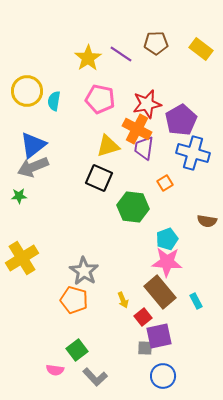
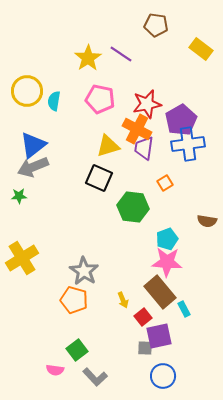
brown pentagon: moved 18 px up; rotated 10 degrees clockwise
blue cross: moved 5 px left, 9 px up; rotated 24 degrees counterclockwise
cyan rectangle: moved 12 px left, 8 px down
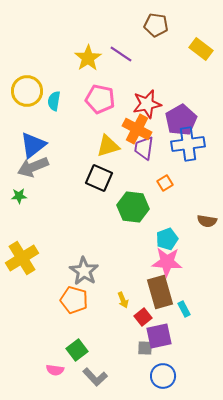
brown rectangle: rotated 24 degrees clockwise
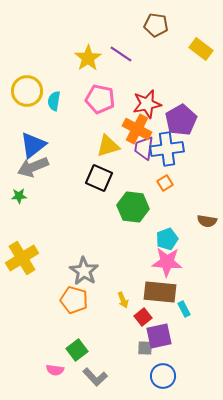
blue cross: moved 21 px left, 5 px down
brown rectangle: rotated 68 degrees counterclockwise
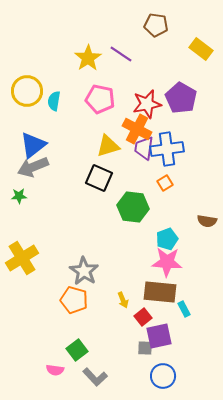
purple pentagon: moved 22 px up; rotated 12 degrees counterclockwise
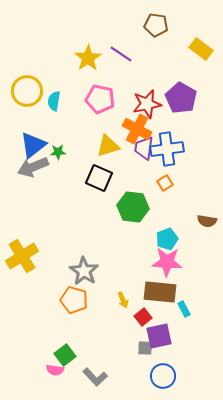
green star: moved 39 px right, 44 px up
yellow cross: moved 2 px up
green square: moved 12 px left, 5 px down
